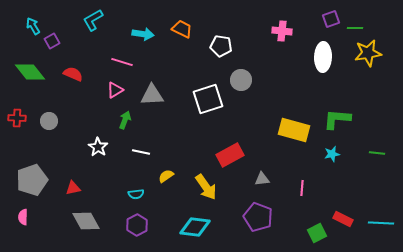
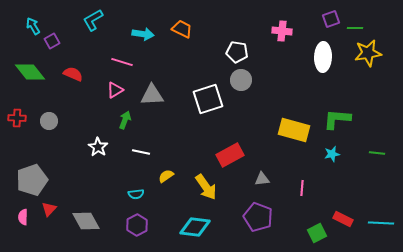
white pentagon at (221, 46): moved 16 px right, 6 px down
red triangle at (73, 188): moved 24 px left, 21 px down; rotated 35 degrees counterclockwise
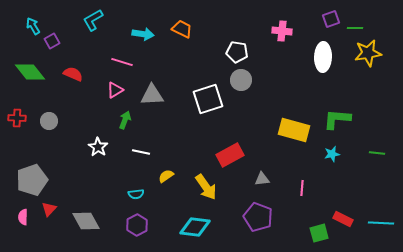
green square at (317, 233): moved 2 px right; rotated 12 degrees clockwise
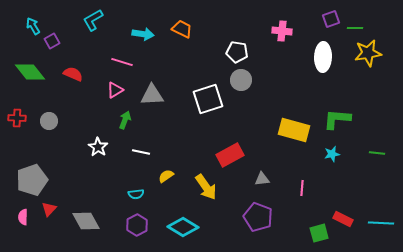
cyan diamond at (195, 227): moved 12 px left; rotated 24 degrees clockwise
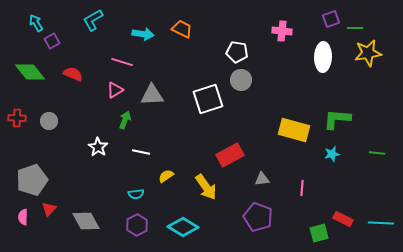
cyan arrow at (33, 26): moved 3 px right, 3 px up
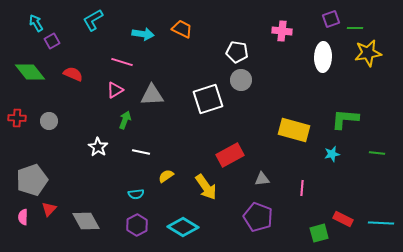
green L-shape at (337, 119): moved 8 px right
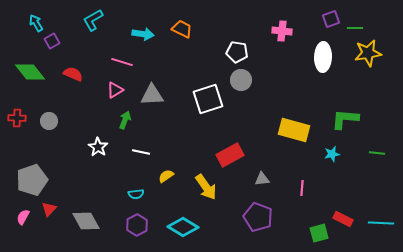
pink semicircle at (23, 217): rotated 28 degrees clockwise
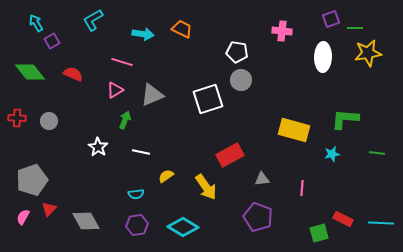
gray triangle at (152, 95): rotated 20 degrees counterclockwise
purple hexagon at (137, 225): rotated 20 degrees clockwise
